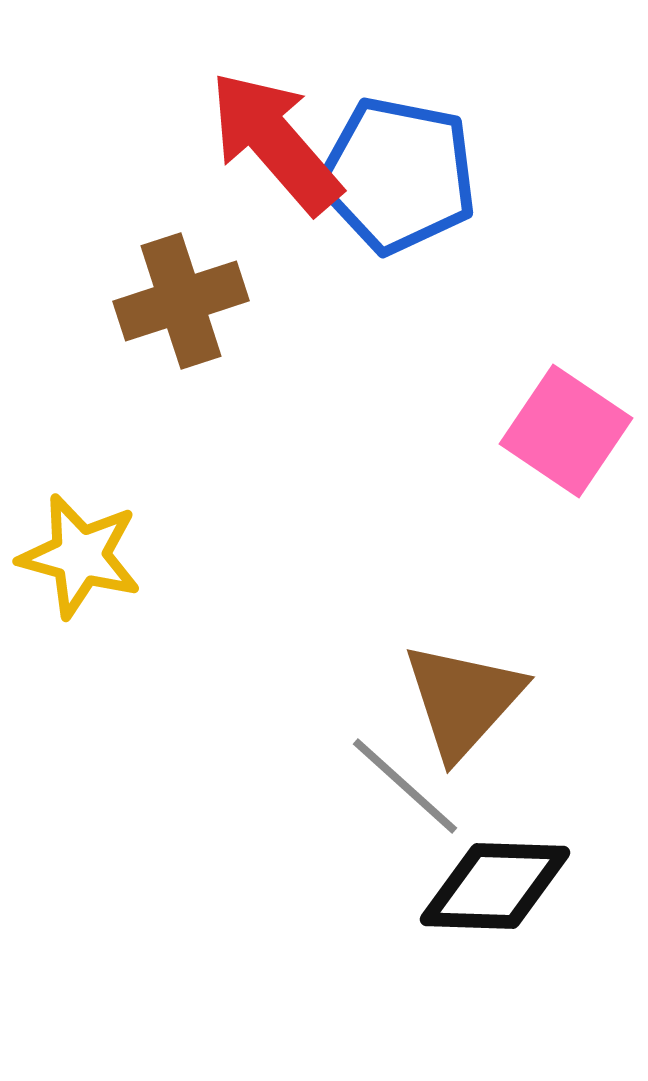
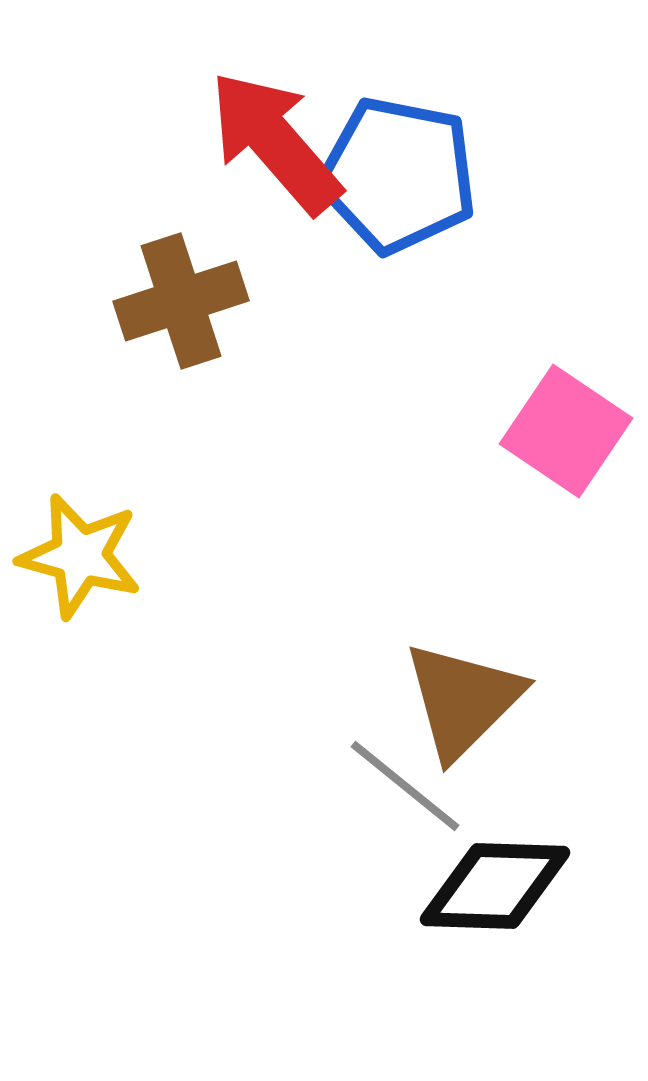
brown triangle: rotated 3 degrees clockwise
gray line: rotated 3 degrees counterclockwise
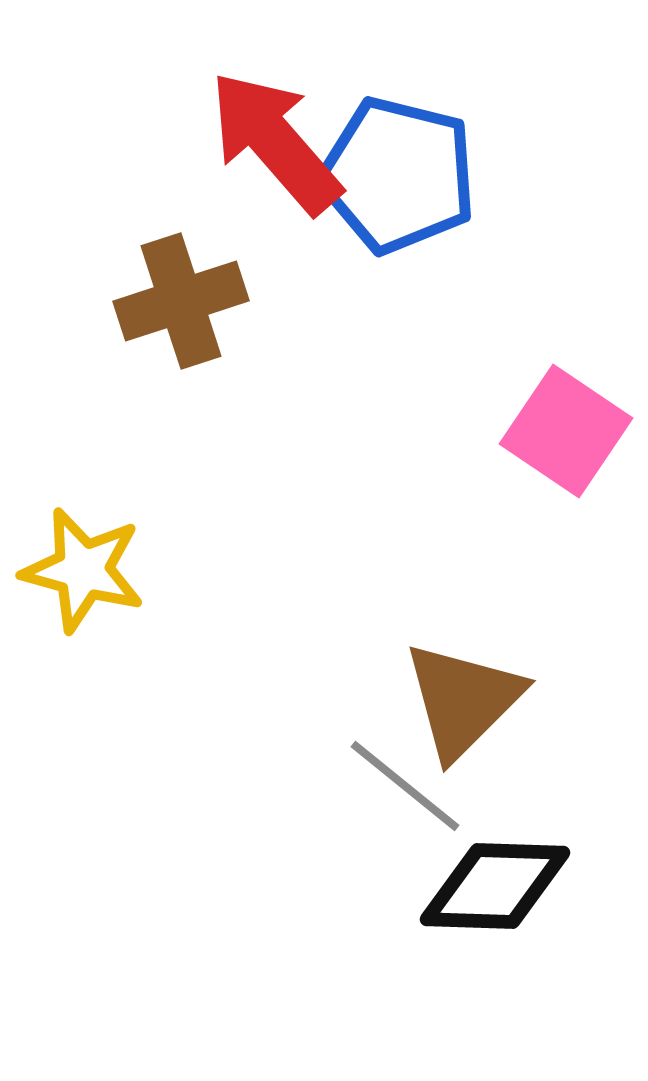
blue pentagon: rotated 3 degrees clockwise
yellow star: moved 3 px right, 14 px down
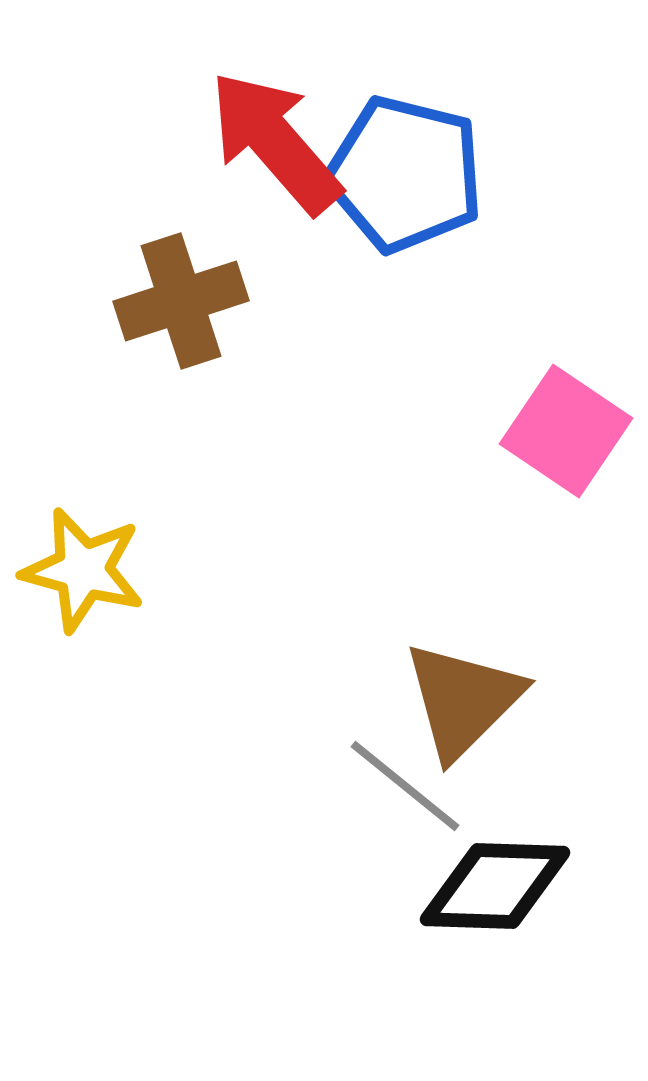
blue pentagon: moved 7 px right, 1 px up
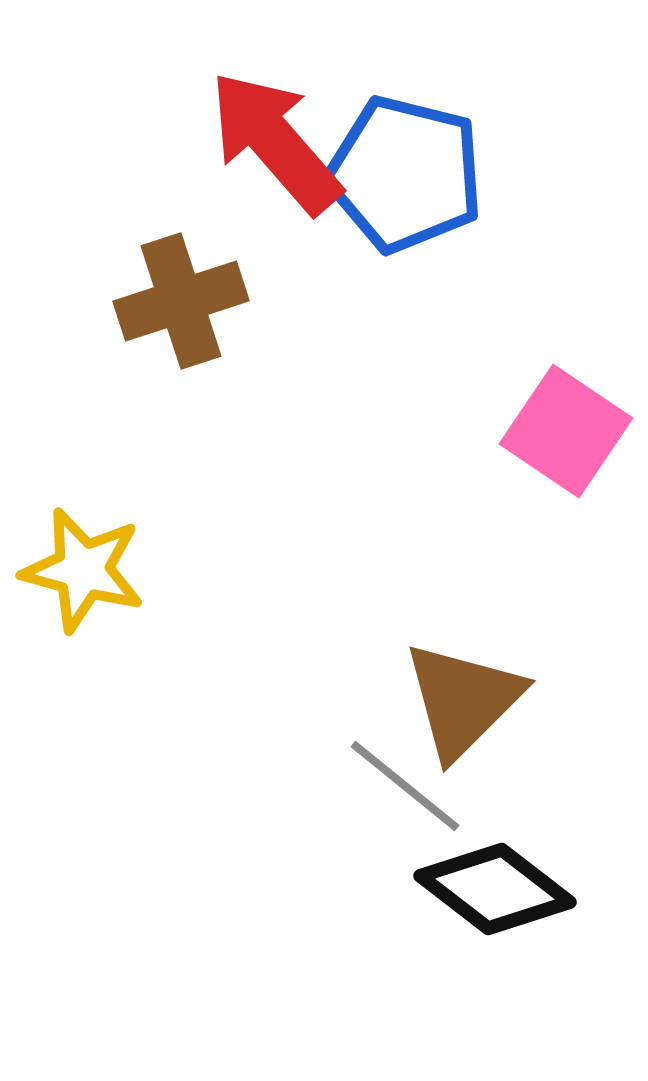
black diamond: moved 3 px down; rotated 36 degrees clockwise
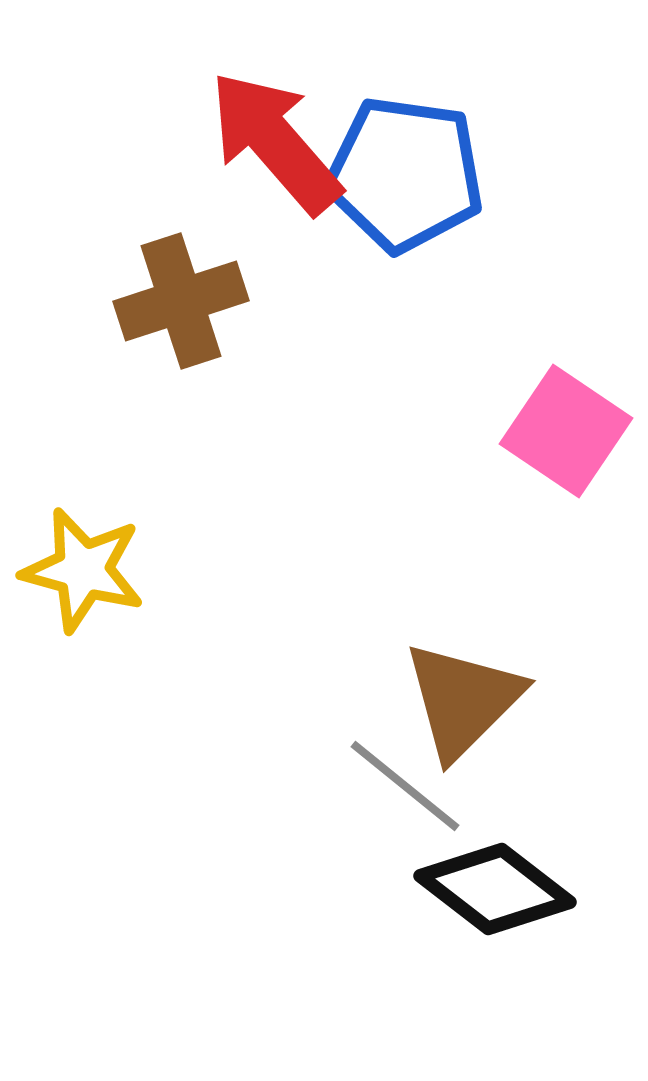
blue pentagon: rotated 6 degrees counterclockwise
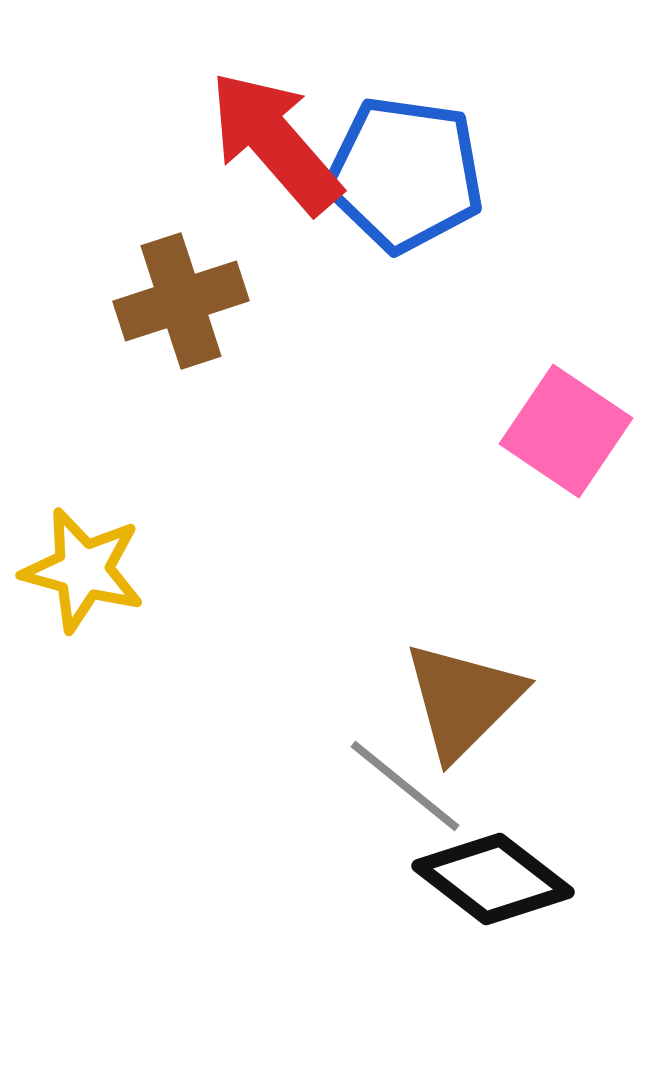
black diamond: moved 2 px left, 10 px up
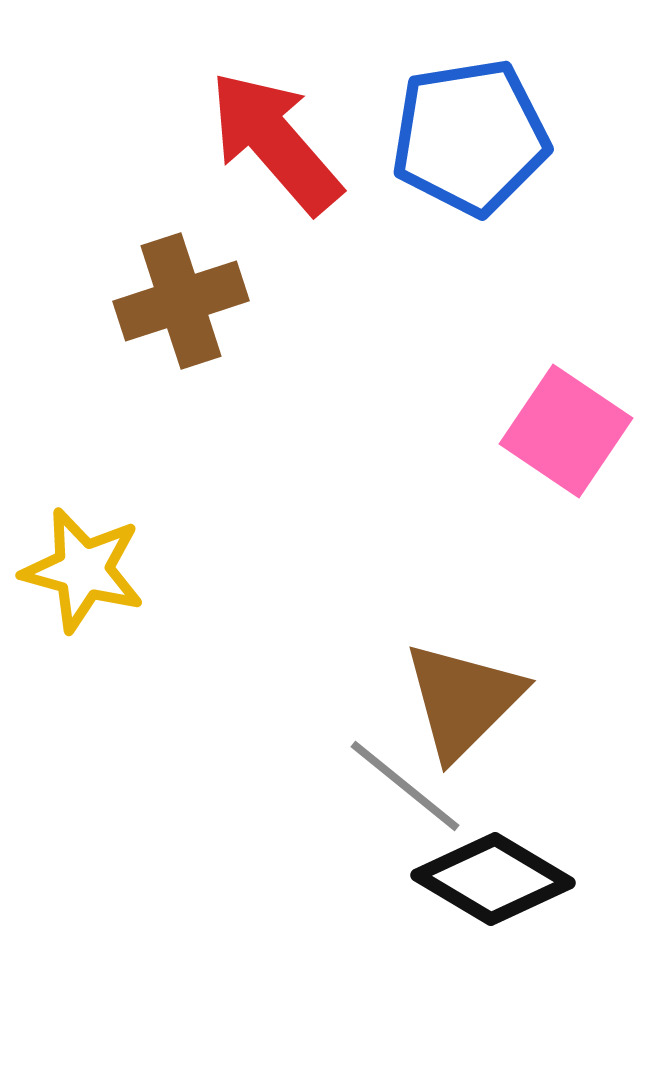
blue pentagon: moved 65 px right, 37 px up; rotated 17 degrees counterclockwise
black diamond: rotated 7 degrees counterclockwise
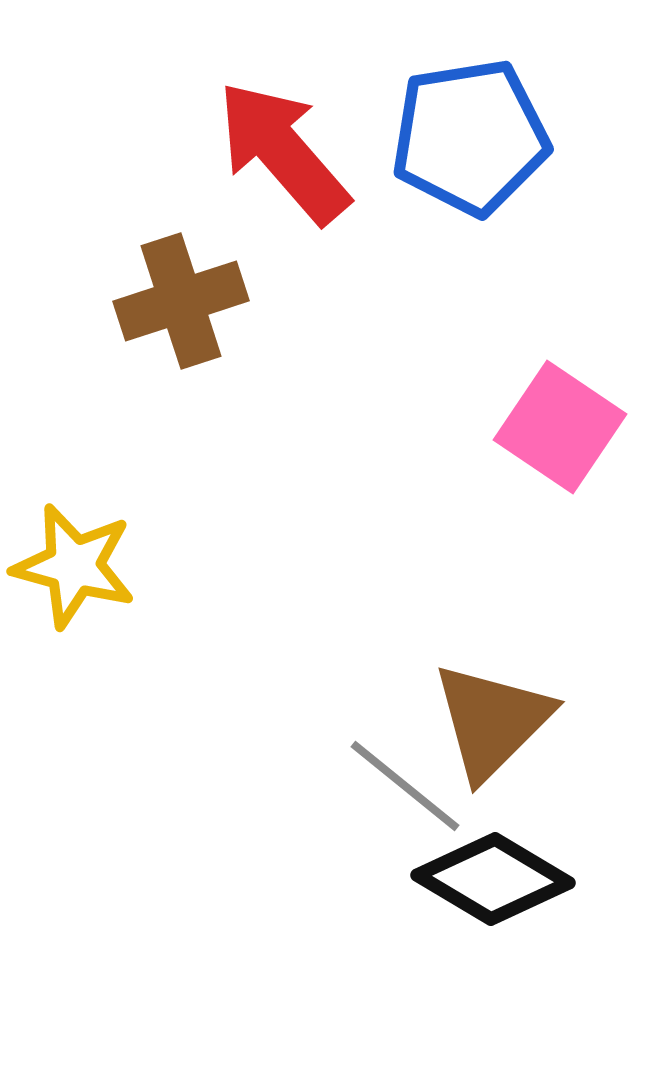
red arrow: moved 8 px right, 10 px down
pink square: moved 6 px left, 4 px up
yellow star: moved 9 px left, 4 px up
brown triangle: moved 29 px right, 21 px down
